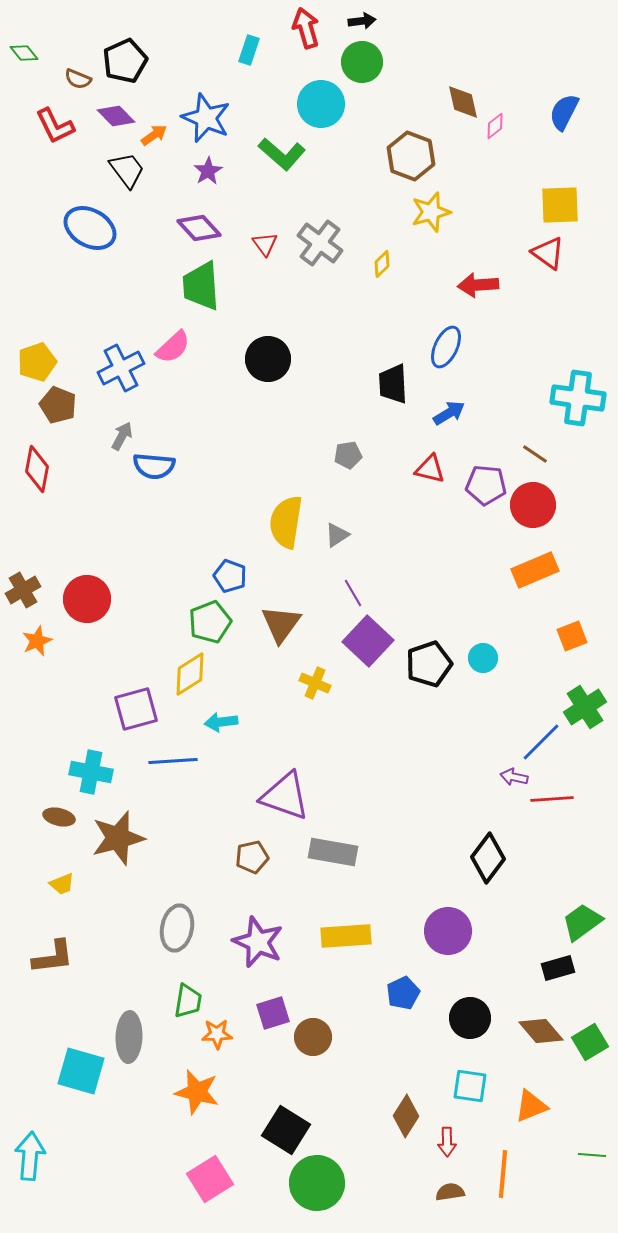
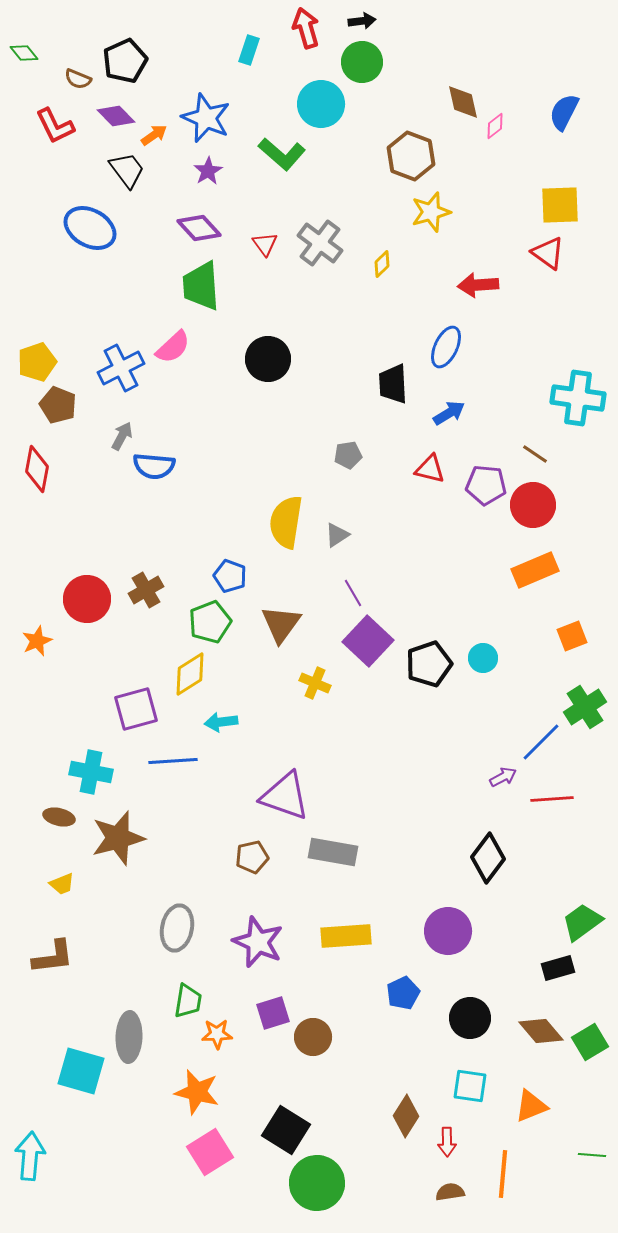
brown cross at (23, 590): moved 123 px right
purple arrow at (514, 777): moved 11 px left; rotated 140 degrees clockwise
pink square at (210, 1179): moved 27 px up
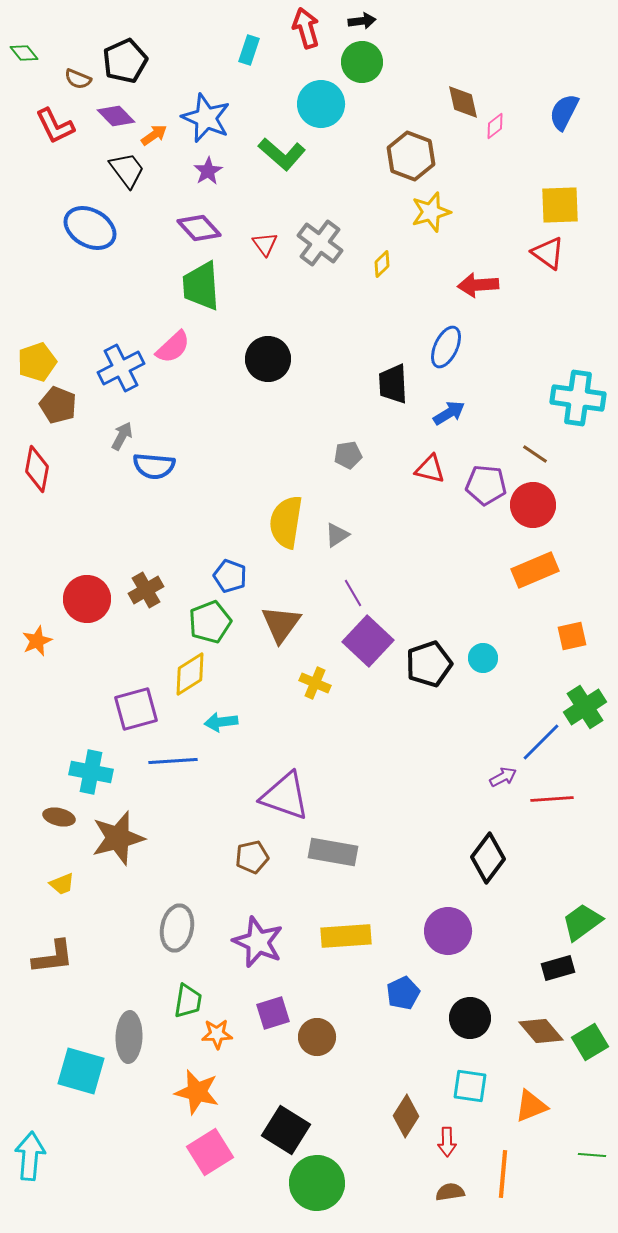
orange square at (572, 636): rotated 8 degrees clockwise
brown circle at (313, 1037): moved 4 px right
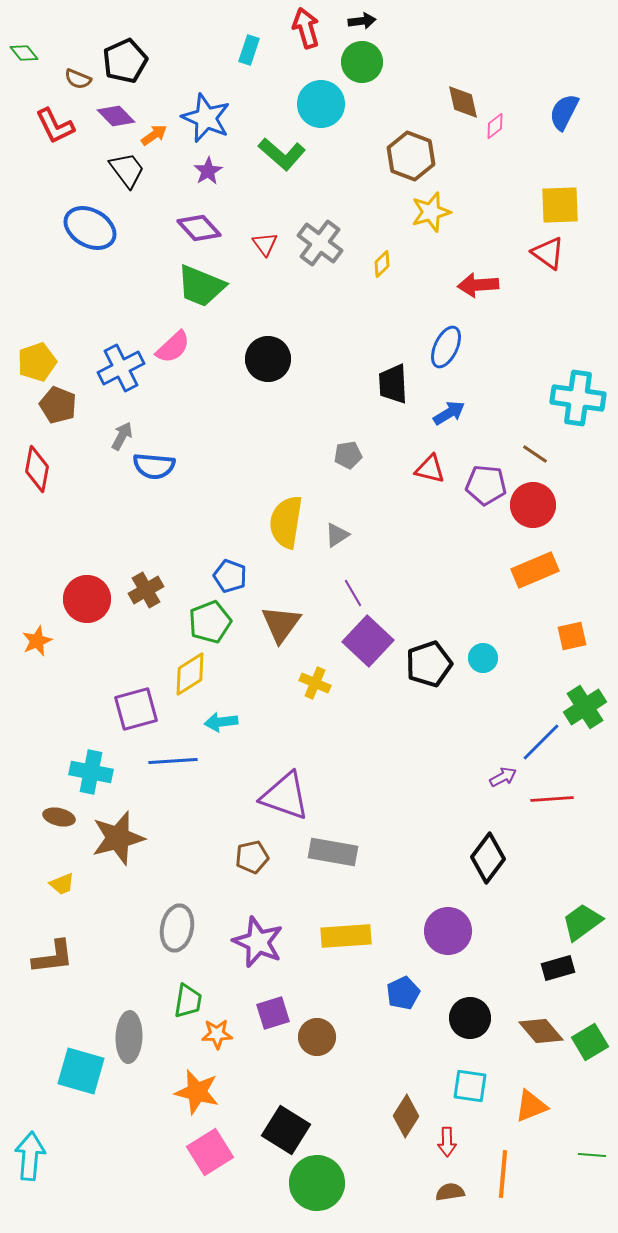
green trapezoid at (201, 286): rotated 64 degrees counterclockwise
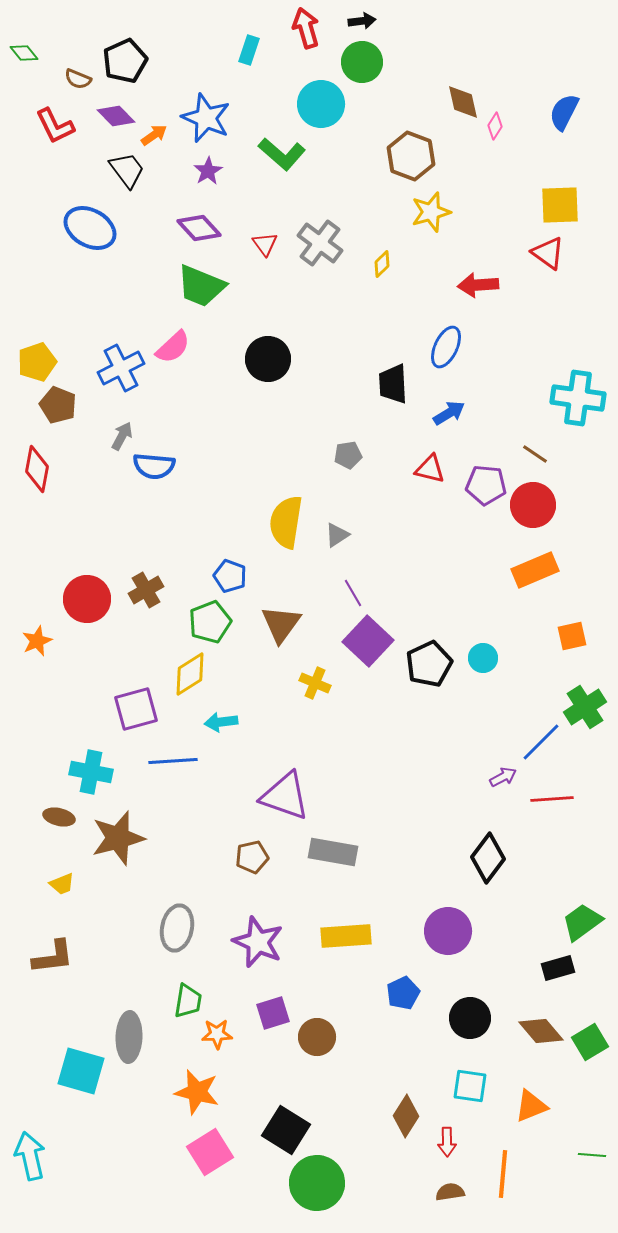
pink diamond at (495, 126): rotated 20 degrees counterclockwise
black pentagon at (429, 664): rotated 6 degrees counterclockwise
cyan arrow at (30, 1156): rotated 18 degrees counterclockwise
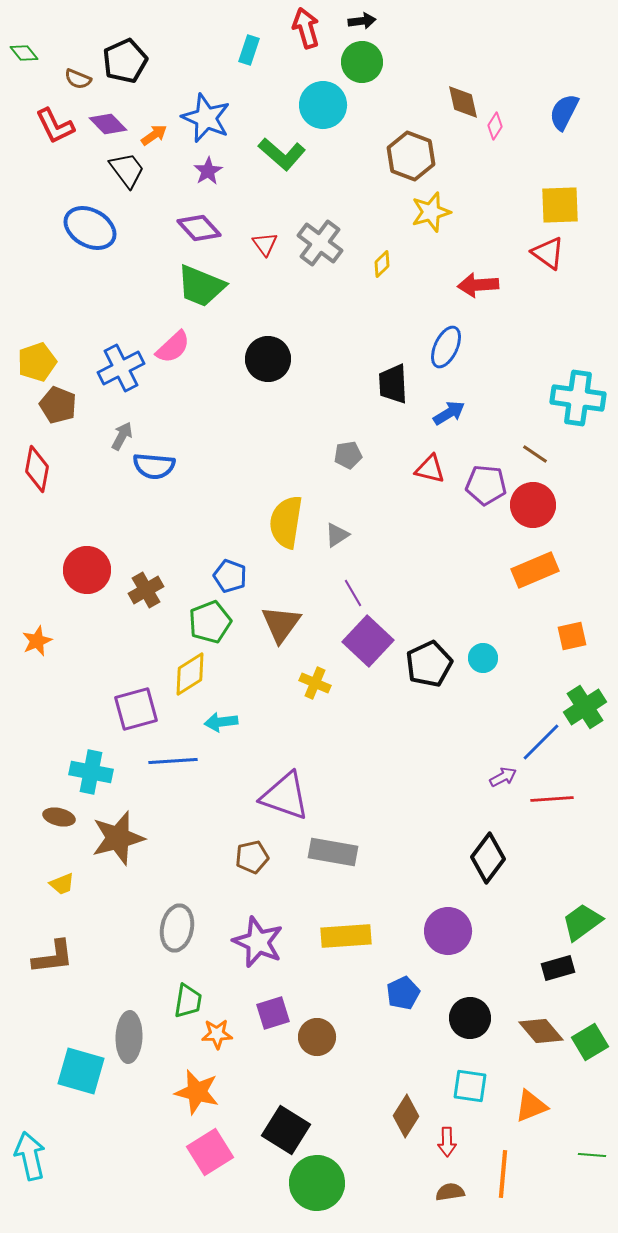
cyan circle at (321, 104): moved 2 px right, 1 px down
purple diamond at (116, 116): moved 8 px left, 8 px down
red circle at (87, 599): moved 29 px up
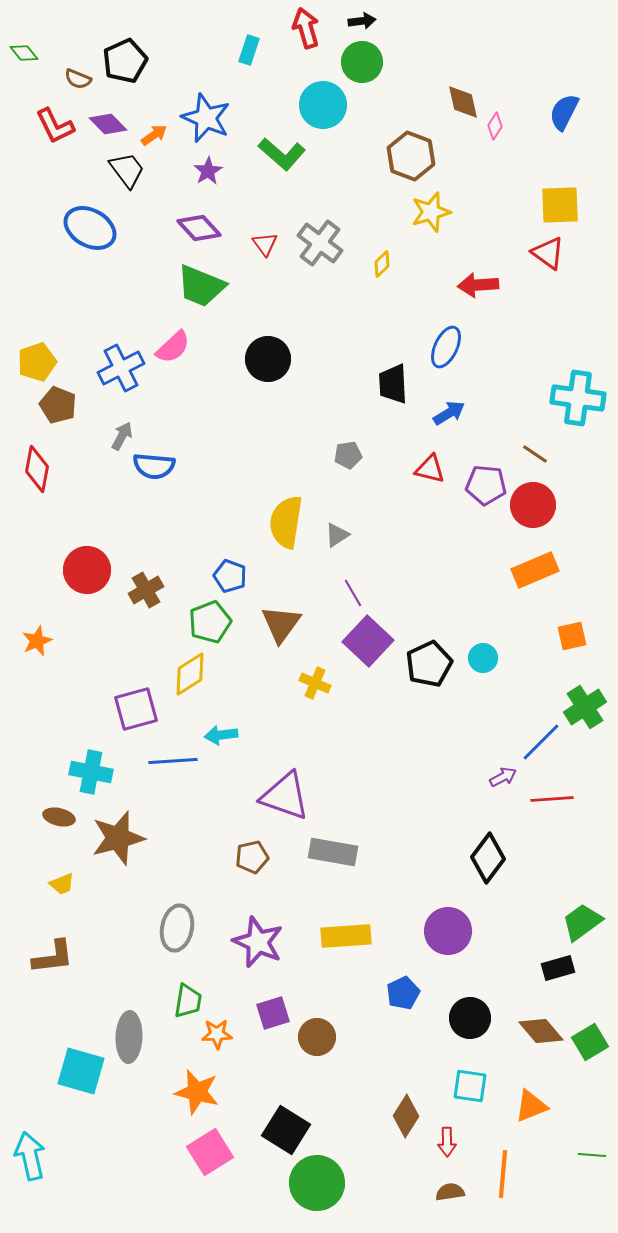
cyan arrow at (221, 722): moved 13 px down
